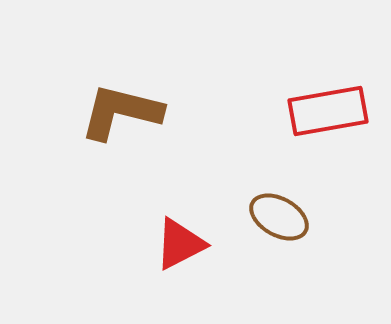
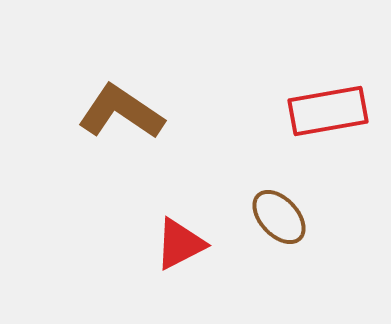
brown L-shape: rotated 20 degrees clockwise
brown ellipse: rotated 18 degrees clockwise
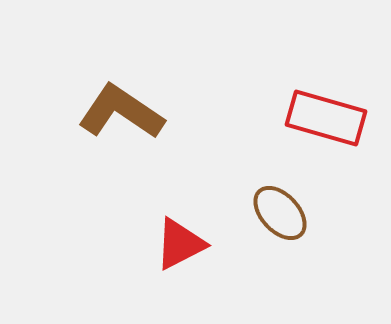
red rectangle: moved 2 px left, 7 px down; rotated 26 degrees clockwise
brown ellipse: moved 1 px right, 4 px up
